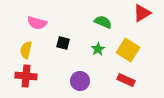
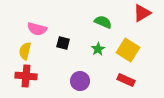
pink semicircle: moved 6 px down
yellow semicircle: moved 1 px left, 1 px down
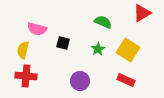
yellow semicircle: moved 2 px left, 1 px up
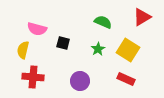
red triangle: moved 4 px down
red cross: moved 7 px right, 1 px down
red rectangle: moved 1 px up
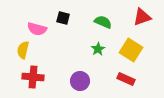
red triangle: rotated 12 degrees clockwise
black square: moved 25 px up
yellow square: moved 3 px right
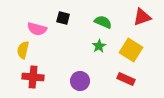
green star: moved 1 px right, 3 px up
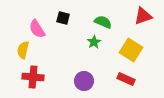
red triangle: moved 1 px right, 1 px up
pink semicircle: rotated 42 degrees clockwise
green star: moved 5 px left, 4 px up
purple circle: moved 4 px right
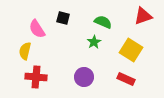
yellow semicircle: moved 2 px right, 1 px down
red cross: moved 3 px right
purple circle: moved 4 px up
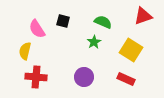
black square: moved 3 px down
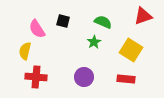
red rectangle: rotated 18 degrees counterclockwise
